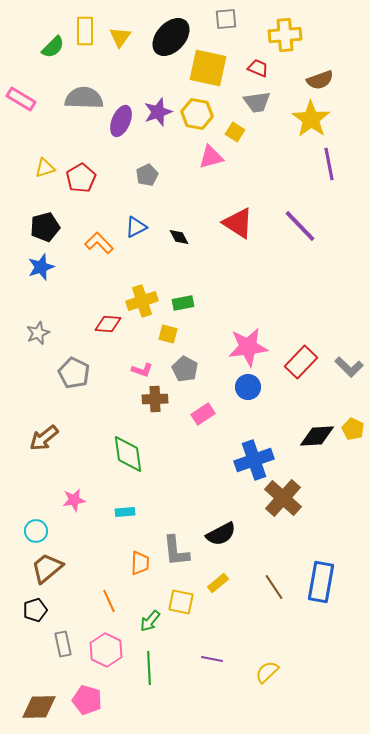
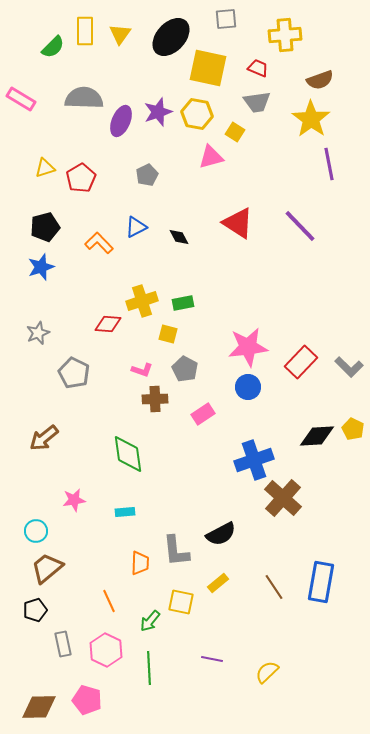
yellow triangle at (120, 37): moved 3 px up
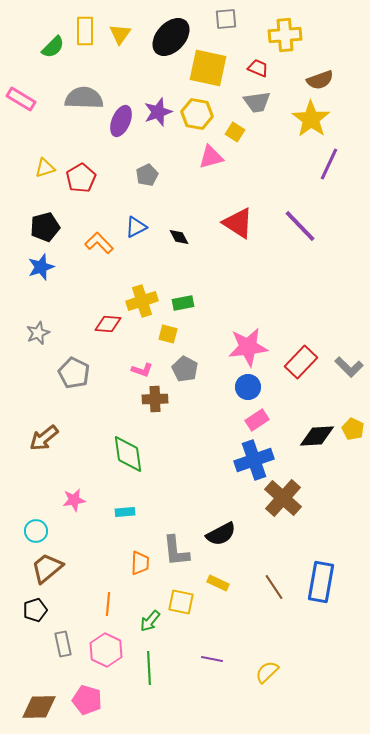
purple line at (329, 164): rotated 36 degrees clockwise
pink rectangle at (203, 414): moved 54 px right, 6 px down
yellow rectangle at (218, 583): rotated 65 degrees clockwise
orange line at (109, 601): moved 1 px left, 3 px down; rotated 30 degrees clockwise
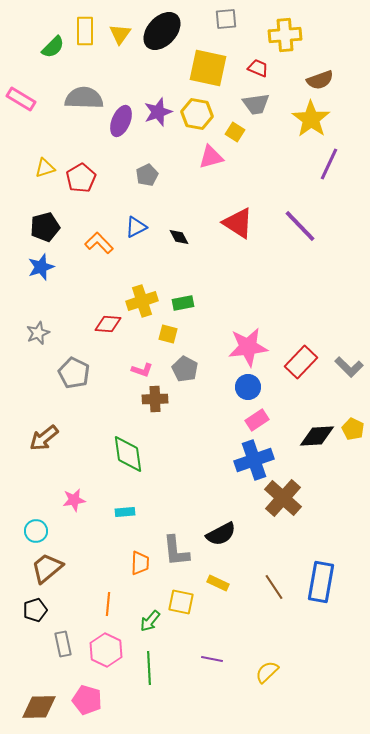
black ellipse at (171, 37): moved 9 px left, 6 px up
gray trapezoid at (257, 102): moved 1 px left, 2 px down
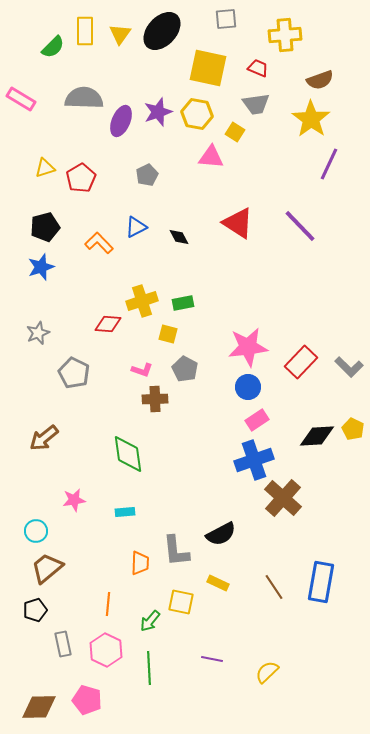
pink triangle at (211, 157): rotated 20 degrees clockwise
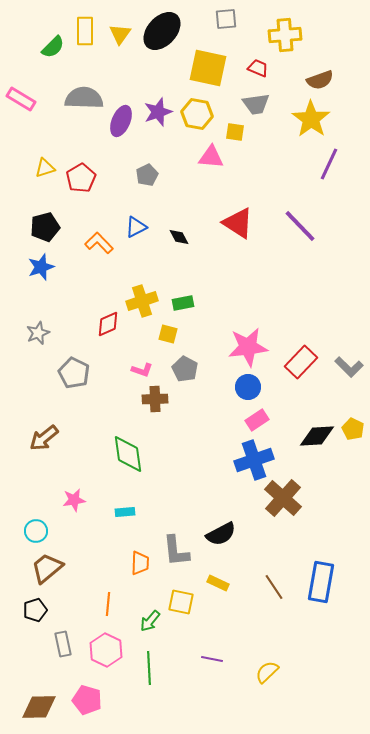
yellow square at (235, 132): rotated 24 degrees counterclockwise
red diamond at (108, 324): rotated 28 degrees counterclockwise
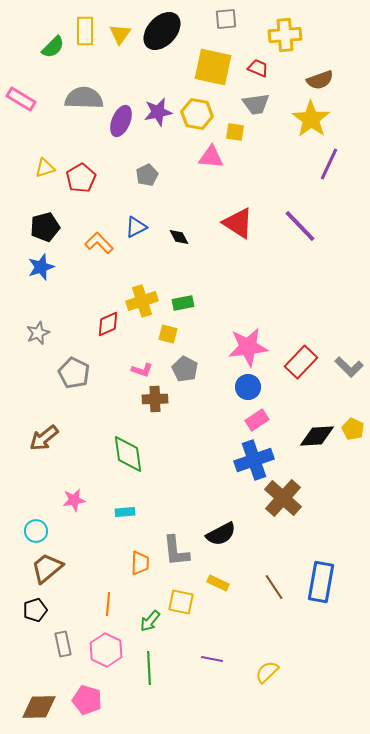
yellow square at (208, 68): moved 5 px right, 1 px up
purple star at (158, 112): rotated 8 degrees clockwise
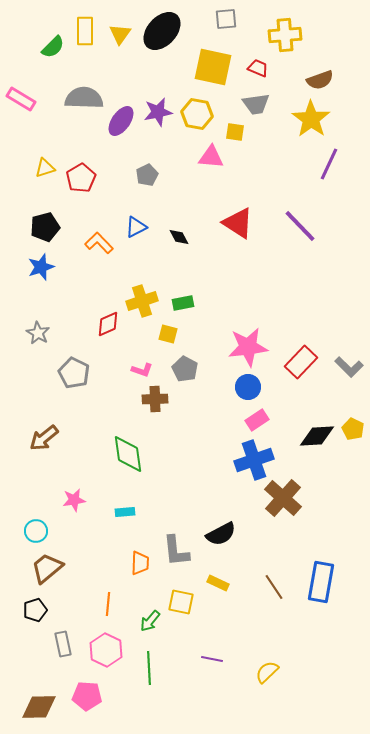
purple ellipse at (121, 121): rotated 12 degrees clockwise
gray star at (38, 333): rotated 20 degrees counterclockwise
pink pentagon at (87, 700): moved 4 px up; rotated 12 degrees counterclockwise
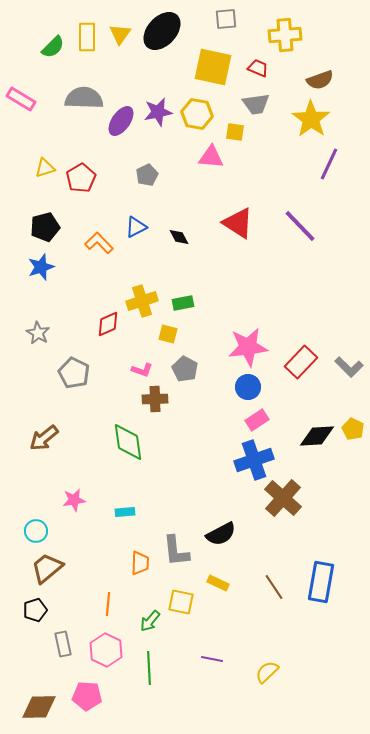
yellow rectangle at (85, 31): moved 2 px right, 6 px down
green diamond at (128, 454): moved 12 px up
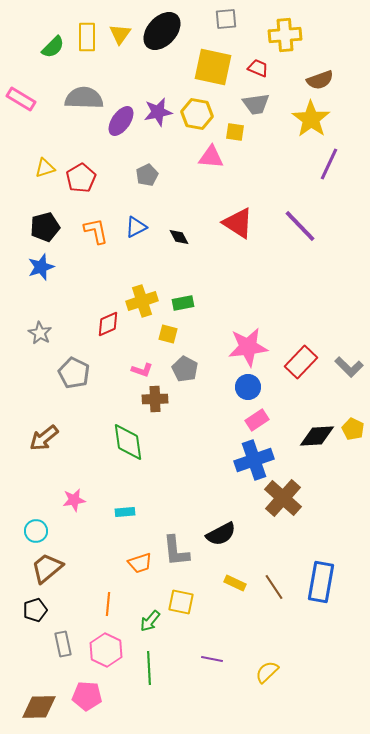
orange L-shape at (99, 243): moved 3 px left, 12 px up; rotated 32 degrees clockwise
gray star at (38, 333): moved 2 px right
orange trapezoid at (140, 563): rotated 70 degrees clockwise
yellow rectangle at (218, 583): moved 17 px right
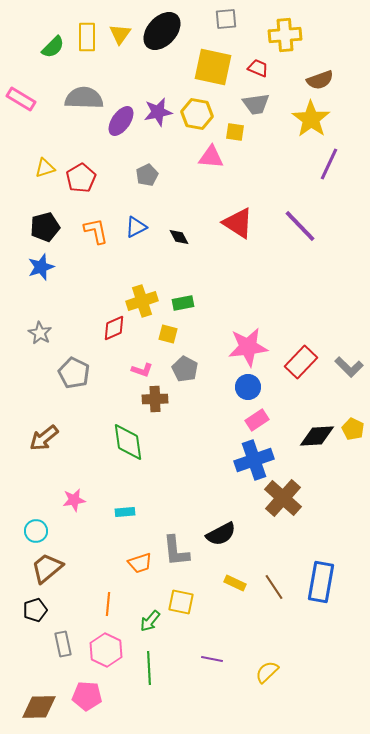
red diamond at (108, 324): moved 6 px right, 4 px down
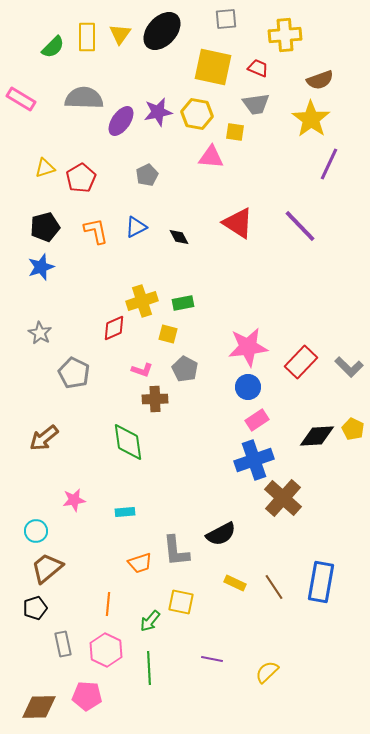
black pentagon at (35, 610): moved 2 px up
